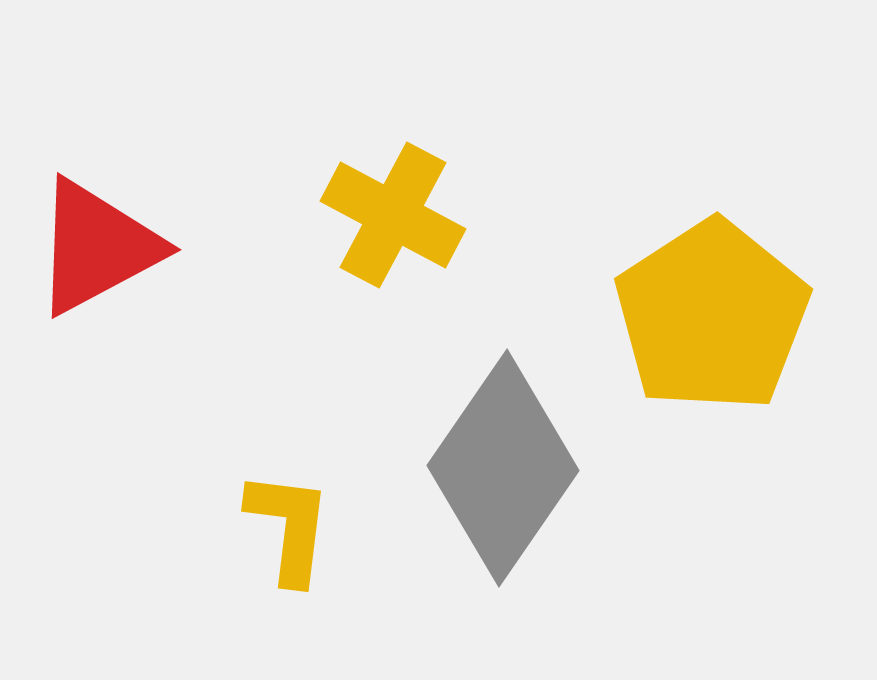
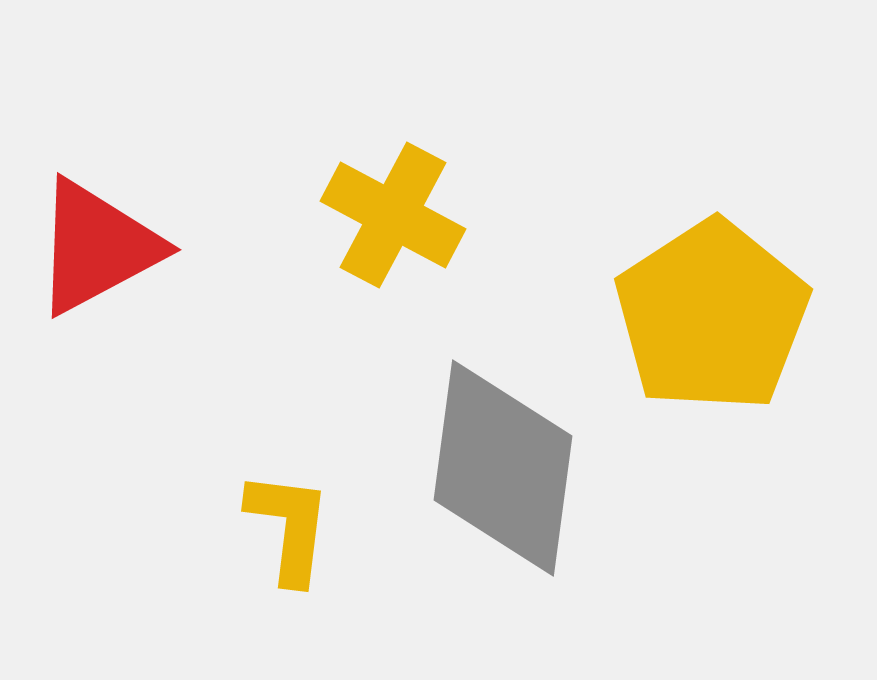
gray diamond: rotated 27 degrees counterclockwise
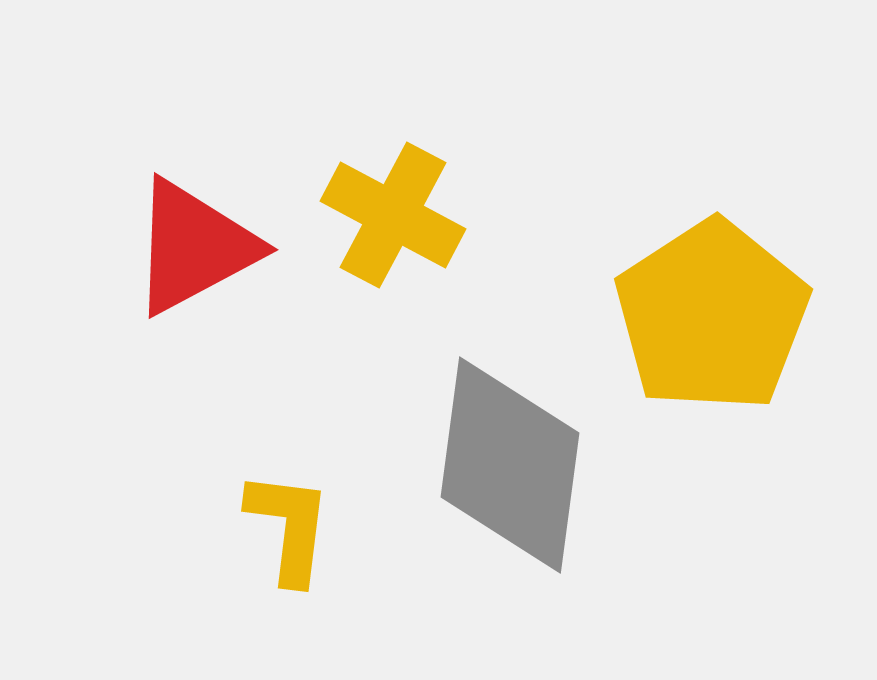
red triangle: moved 97 px right
gray diamond: moved 7 px right, 3 px up
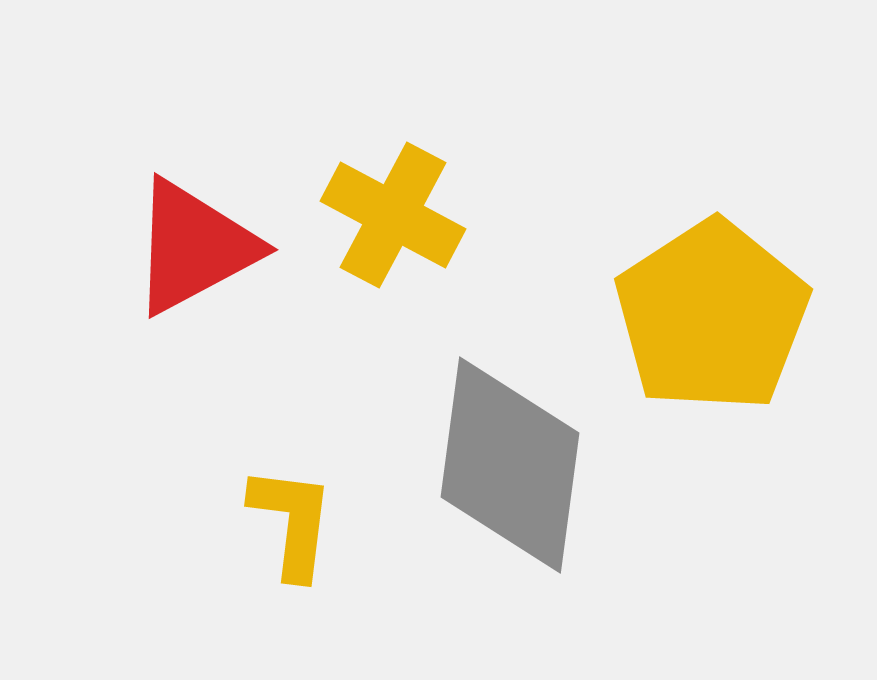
yellow L-shape: moved 3 px right, 5 px up
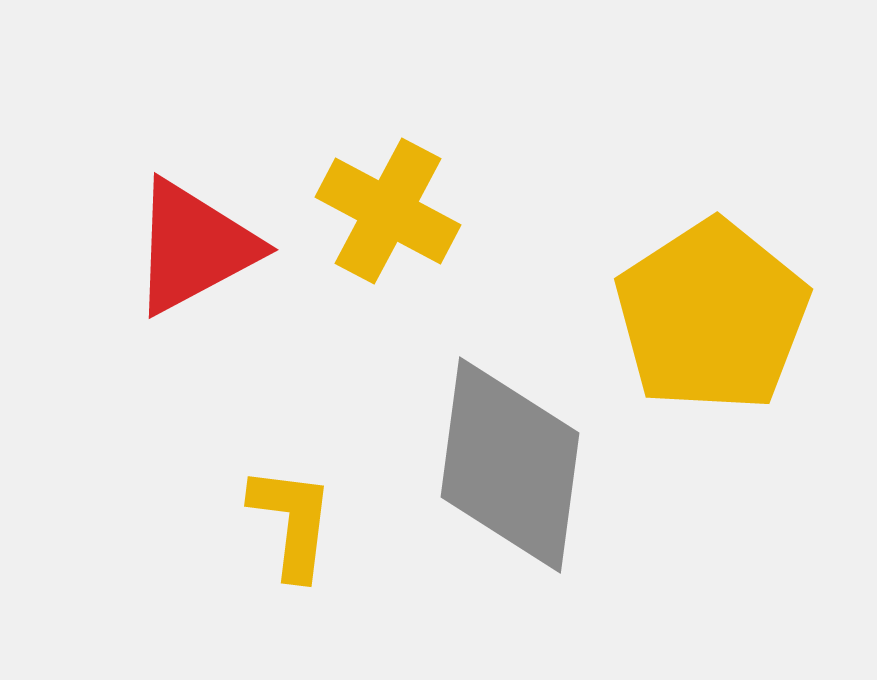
yellow cross: moved 5 px left, 4 px up
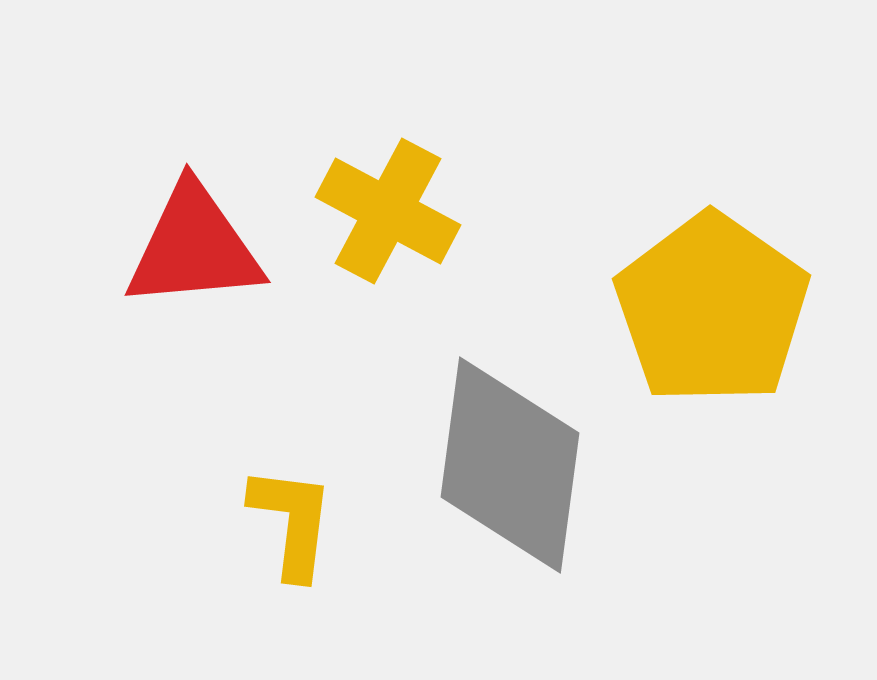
red triangle: rotated 23 degrees clockwise
yellow pentagon: moved 7 px up; rotated 4 degrees counterclockwise
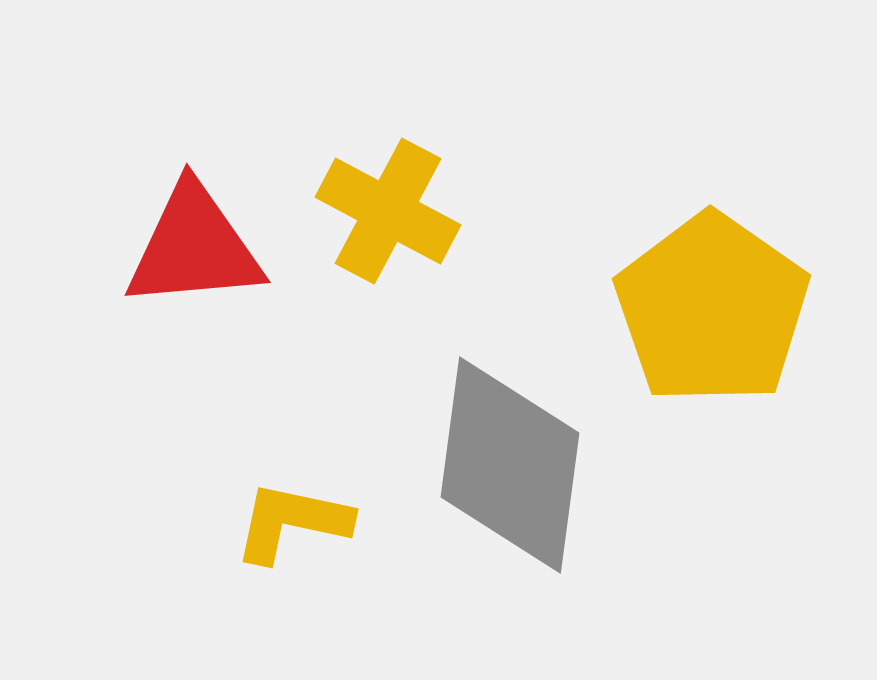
yellow L-shape: rotated 85 degrees counterclockwise
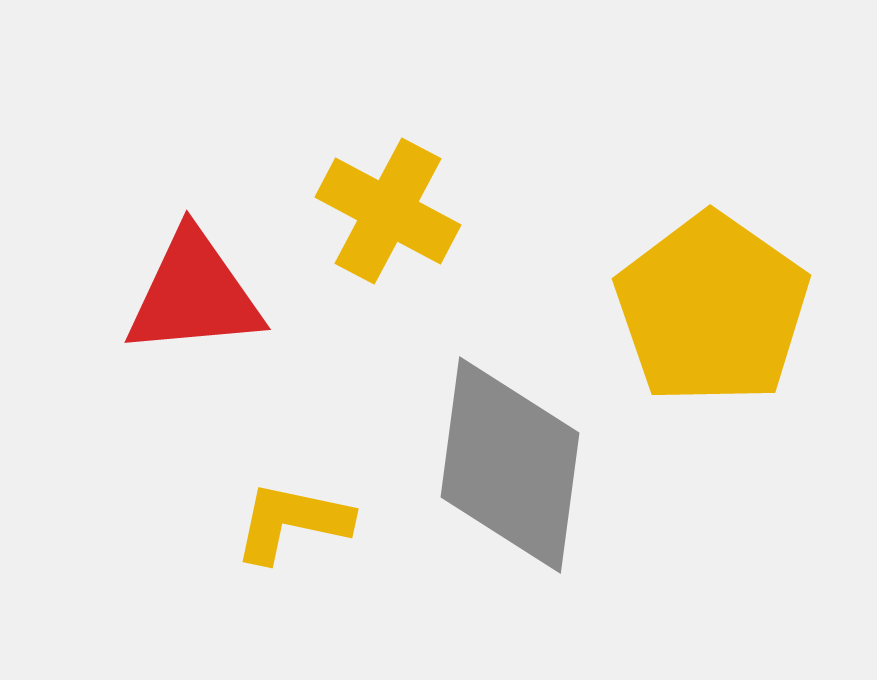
red triangle: moved 47 px down
